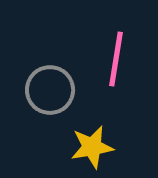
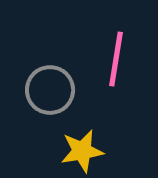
yellow star: moved 10 px left, 4 px down
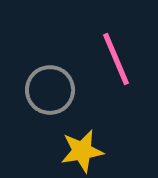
pink line: rotated 32 degrees counterclockwise
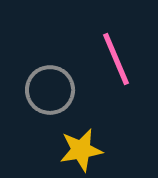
yellow star: moved 1 px left, 1 px up
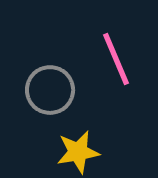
yellow star: moved 3 px left, 2 px down
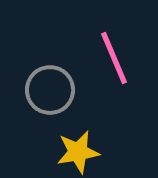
pink line: moved 2 px left, 1 px up
